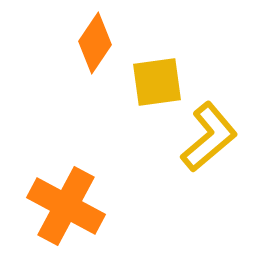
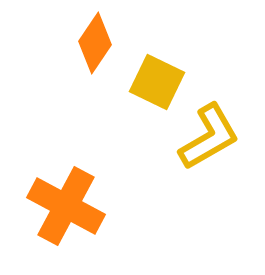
yellow square: rotated 34 degrees clockwise
yellow L-shape: rotated 10 degrees clockwise
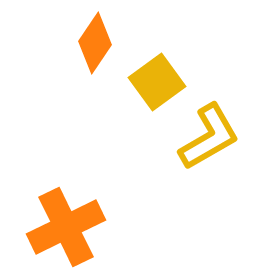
yellow square: rotated 28 degrees clockwise
orange cross: moved 21 px down; rotated 36 degrees clockwise
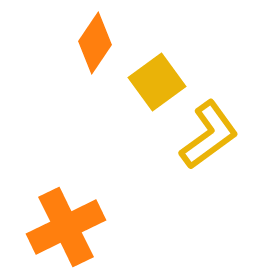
yellow L-shape: moved 2 px up; rotated 6 degrees counterclockwise
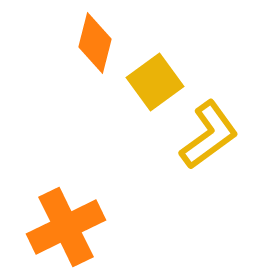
orange diamond: rotated 20 degrees counterclockwise
yellow square: moved 2 px left
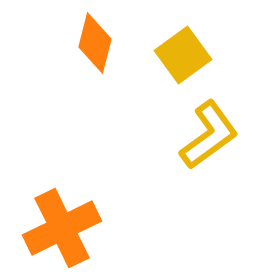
yellow square: moved 28 px right, 27 px up
orange cross: moved 4 px left, 1 px down
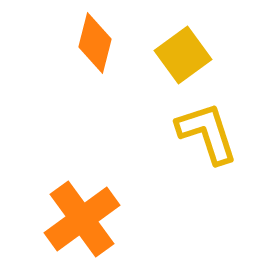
yellow L-shape: moved 2 px left, 2 px up; rotated 72 degrees counterclockwise
orange cross: moved 20 px right, 9 px up; rotated 10 degrees counterclockwise
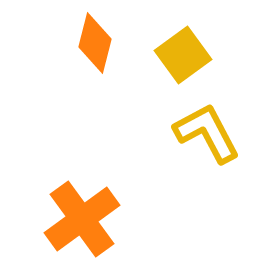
yellow L-shape: rotated 10 degrees counterclockwise
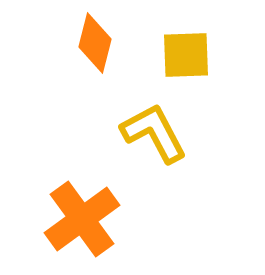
yellow square: moved 3 px right; rotated 34 degrees clockwise
yellow L-shape: moved 53 px left
